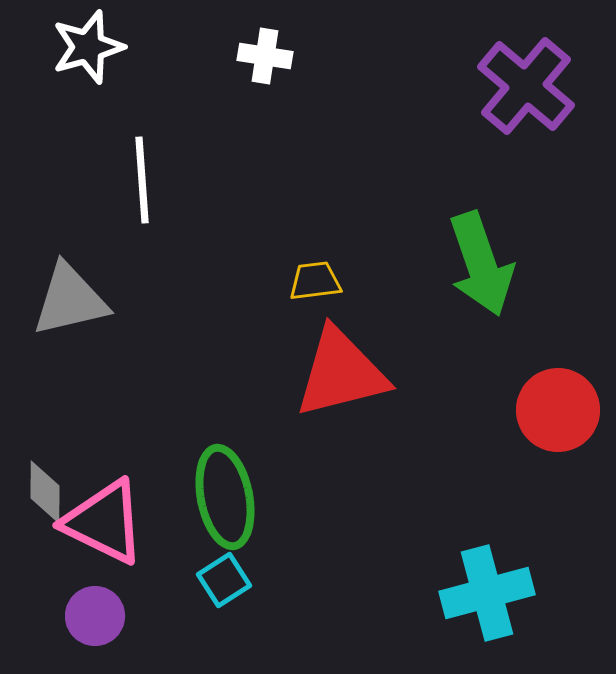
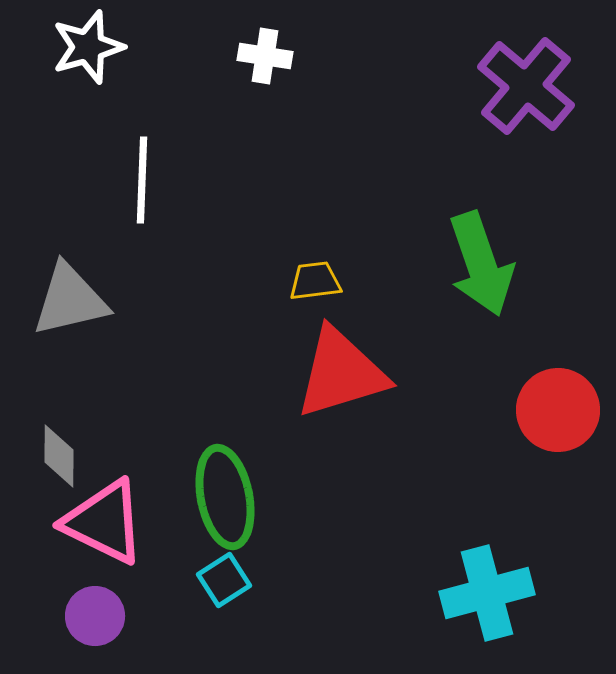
white line: rotated 6 degrees clockwise
red triangle: rotated 3 degrees counterclockwise
gray diamond: moved 14 px right, 36 px up
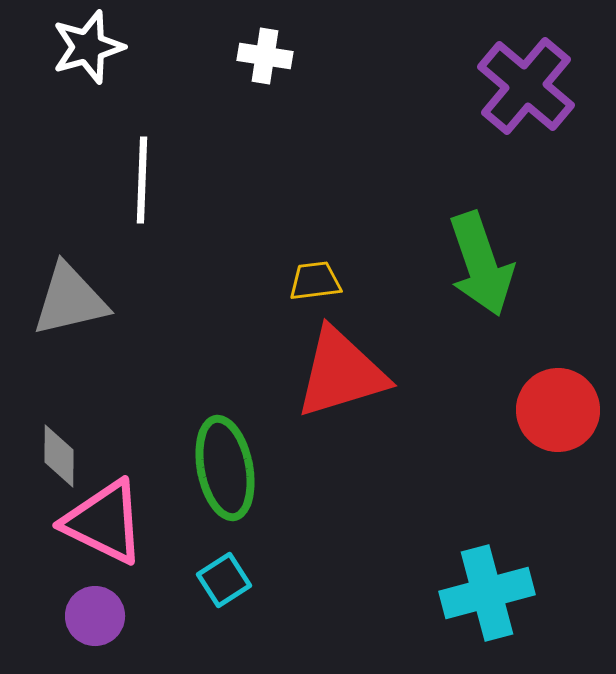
green ellipse: moved 29 px up
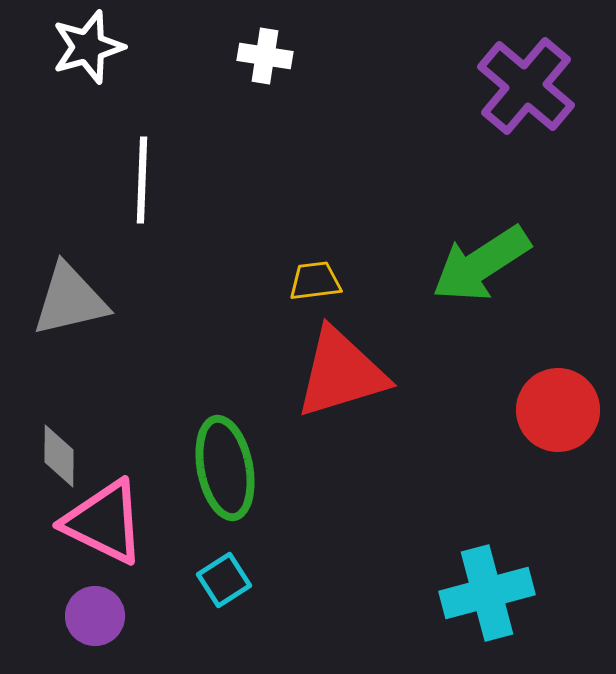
green arrow: rotated 76 degrees clockwise
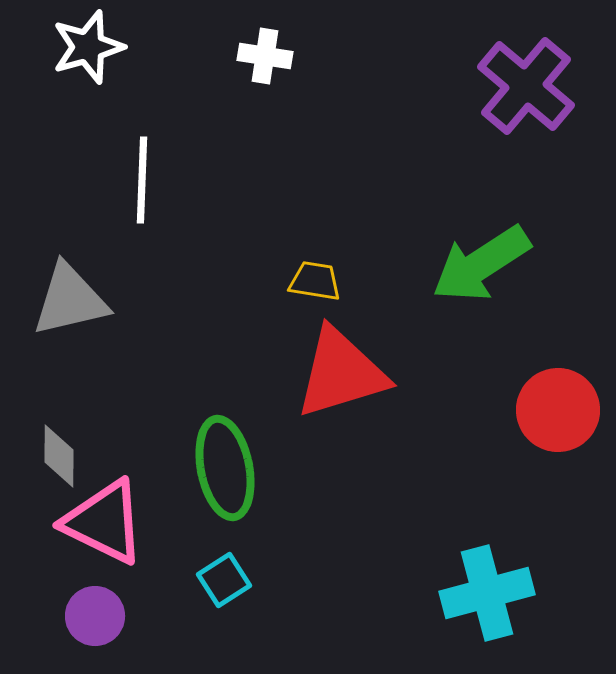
yellow trapezoid: rotated 16 degrees clockwise
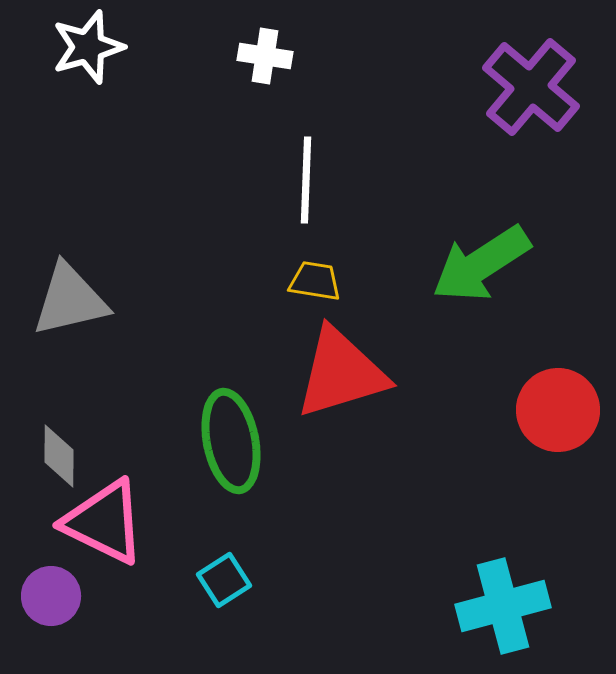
purple cross: moved 5 px right, 1 px down
white line: moved 164 px right
green ellipse: moved 6 px right, 27 px up
cyan cross: moved 16 px right, 13 px down
purple circle: moved 44 px left, 20 px up
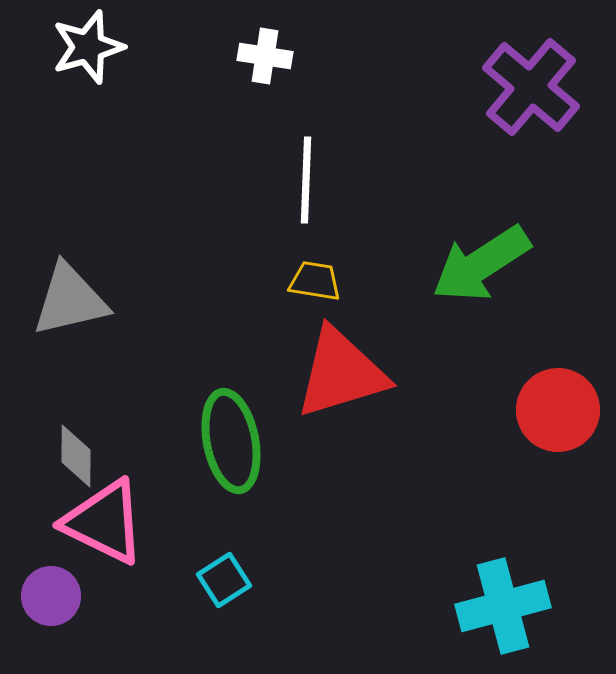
gray diamond: moved 17 px right
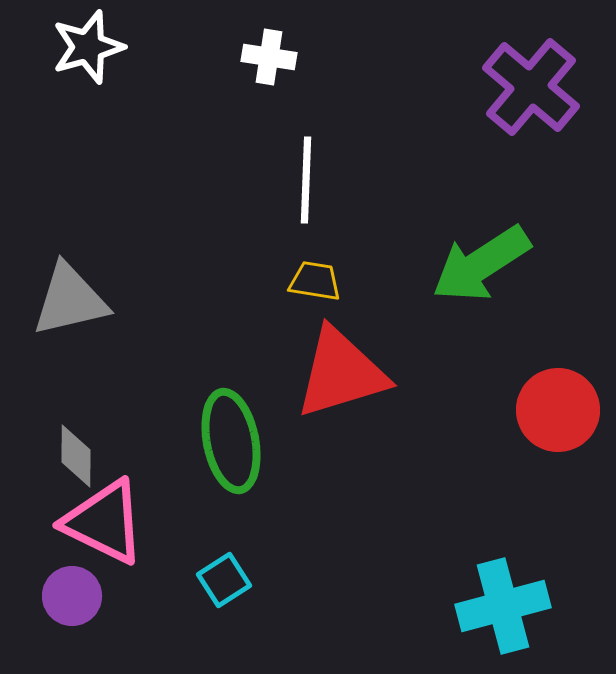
white cross: moved 4 px right, 1 px down
purple circle: moved 21 px right
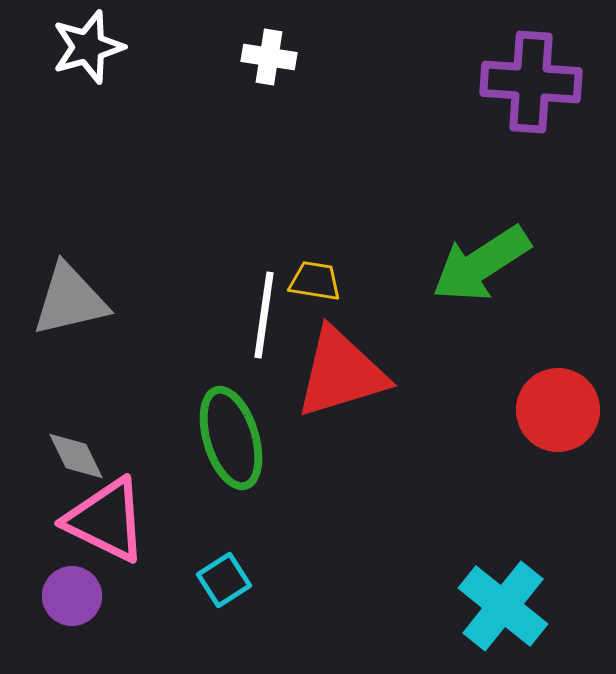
purple cross: moved 5 px up; rotated 36 degrees counterclockwise
white line: moved 42 px left, 135 px down; rotated 6 degrees clockwise
green ellipse: moved 3 px up; rotated 6 degrees counterclockwise
gray diamond: rotated 26 degrees counterclockwise
pink triangle: moved 2 px right, 2 px up
cyan cross: rotated 36 degrees counterclockwise
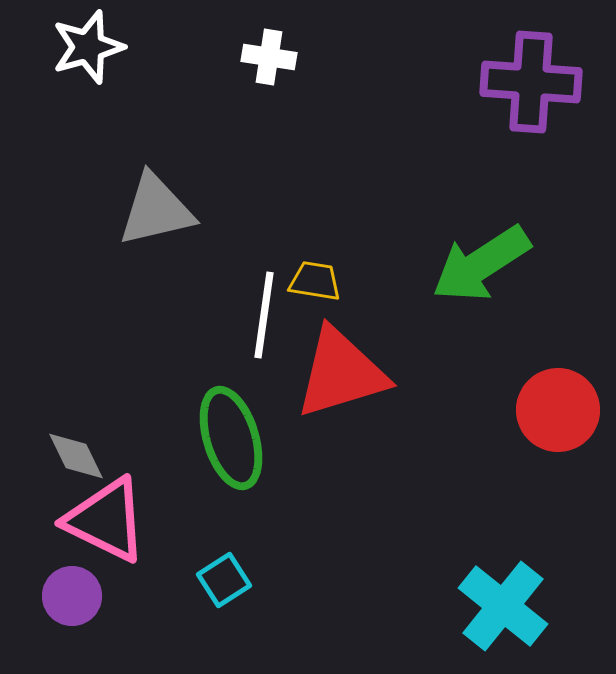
gray triangle: moved 86 px right, 90 px up
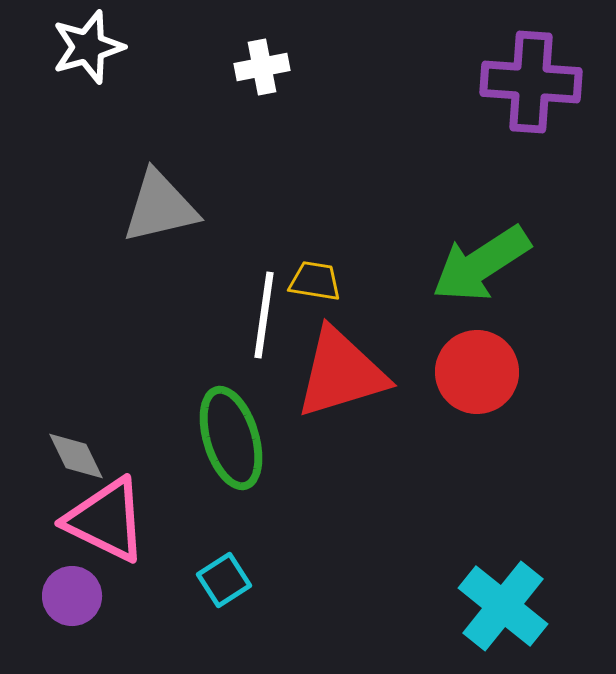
white cross: moved 7 px left, 10 px down; rotated 20 degrees counterclockwise
gray triangle: moved 4 px right, 3 px up
red circle: moved 81 px left, 38 px up
